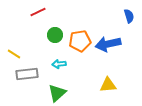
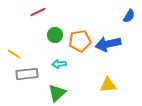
blue semicircle: rotated 48 degrees clockwise
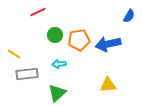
orange pentagon: moved 1 px left, 1 px up
